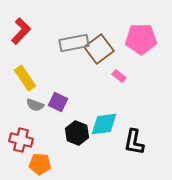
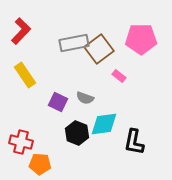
yellow rectangle: moved 3 px up
gray semicircle: moved 50 px right, 7 px up
red cross: moved 2 px down
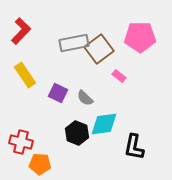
pink pentagon: moved 1 px left, 2 px up
gray semicircle: rotated 24 degrees clockwise
purple square: moved 9 px up
black L-shape: moved 5 px down
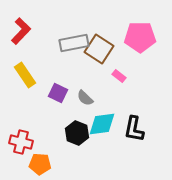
brown square: rotated 20 degrees counterclockwise
cyan diamond: moved 2 px left
black L-shape: moved 18 px up
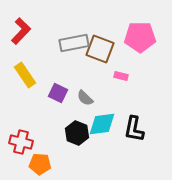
brown square: moved 1 px right; rotated 12 degrees counterclockwise
pink rectangle: moved 2 px right; rotated 24 degrees counterclockwise
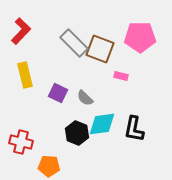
gray rectangle: rotated 56 degrees clockwise
yellow rectangle: rotated 20 degrees clockwise
orange pentagon: moved 9 px right, 2 px down
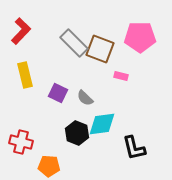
black L-shape: moved 19 px down; rotated 24 degrees counterclockwise
